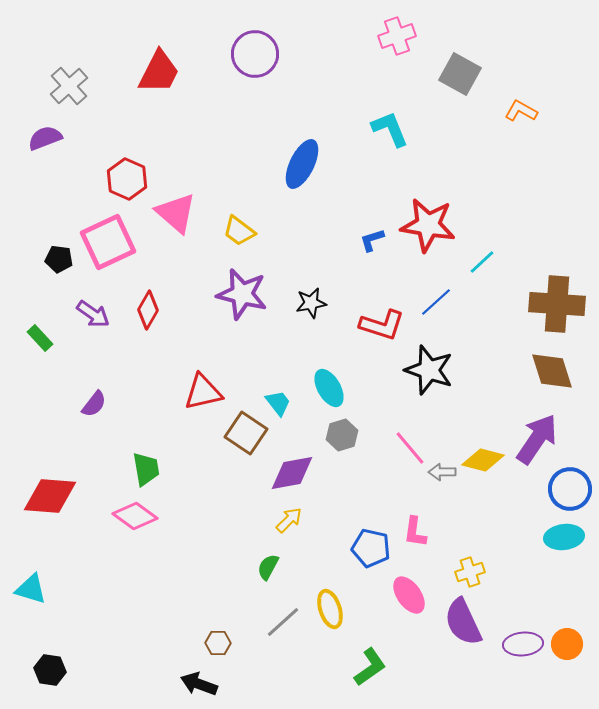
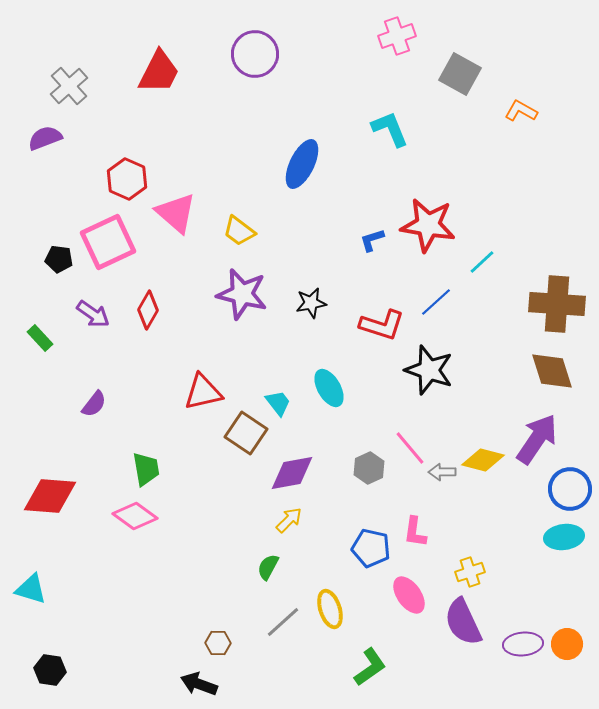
gray hexagon at (342, 435): moved 27 px right, 33 px down; rotated 8 degrees counterclockwise
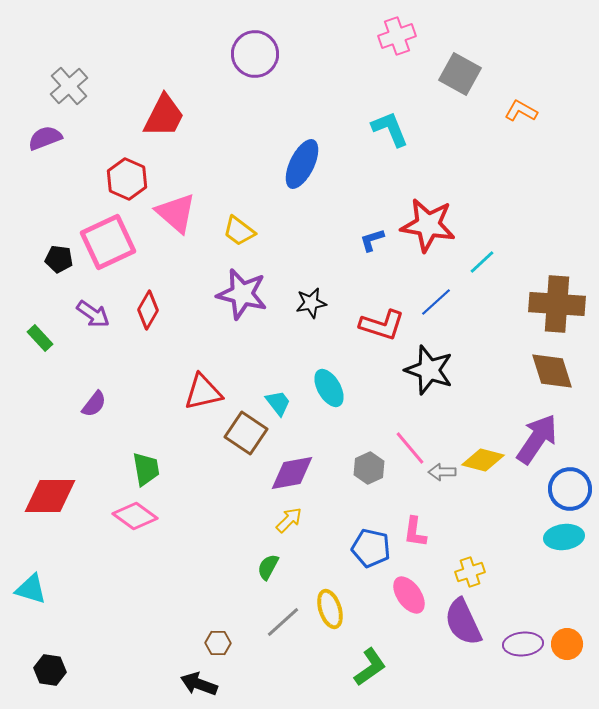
red trapezoid at (159, 72): moved 5 px right, 44 px down
red diamond at (50, 496): rotated 4 degrees counterclockwise
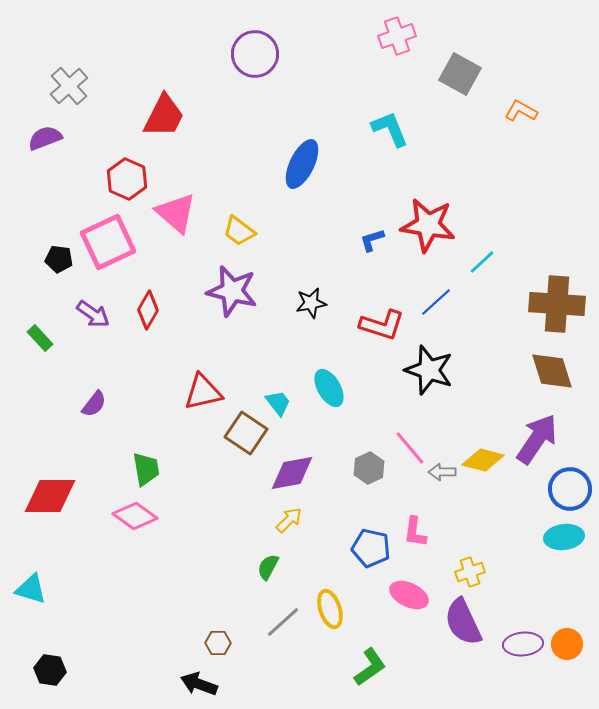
purple star at (242, 294): moved 10 px left, 3 px up
pink ellipse at (409, 595): rotated 30 degrees counterclockwise
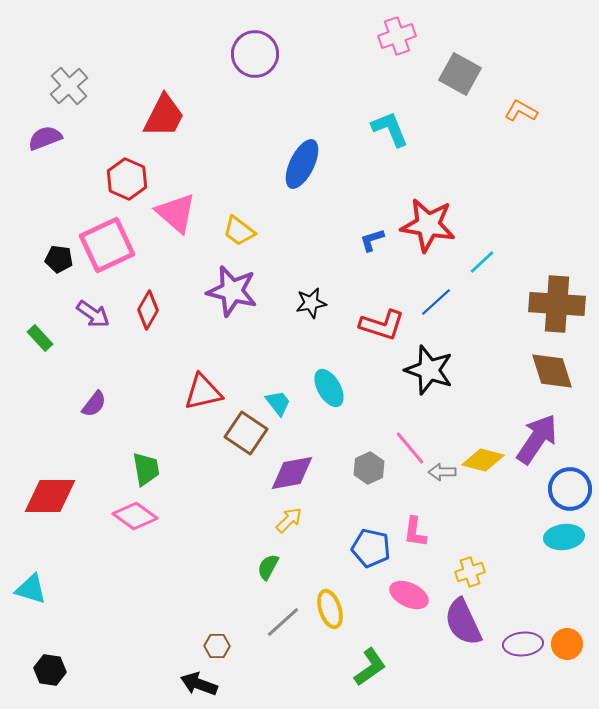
pink square at (108, 242): moved 1 px left, 3 px down
brown hexagon at (218, 643): moved 1 px left, 3 px down
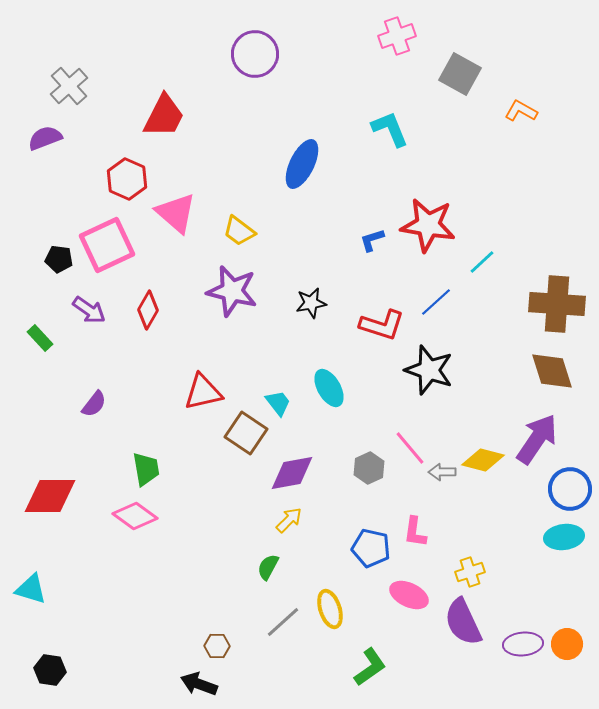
purple arrow at (93, 314): moved 4 px left, 4 px up
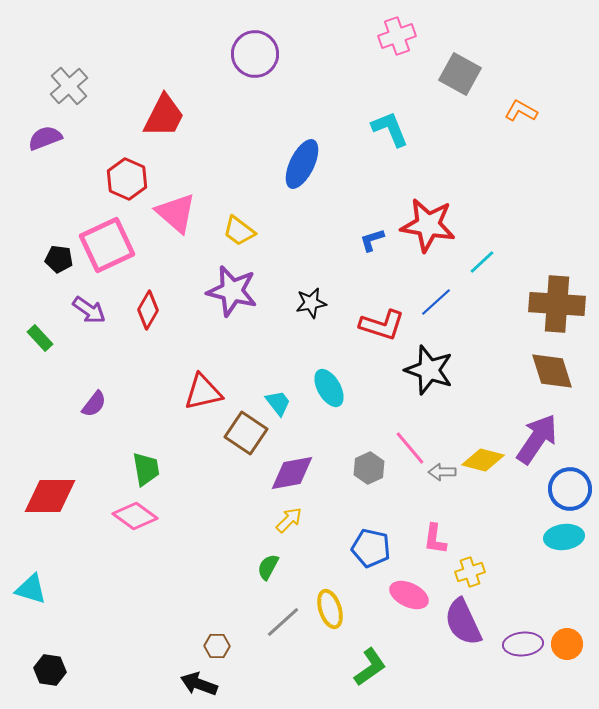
pink L-shape at (415, 532): moved 20 px right, 7 px down
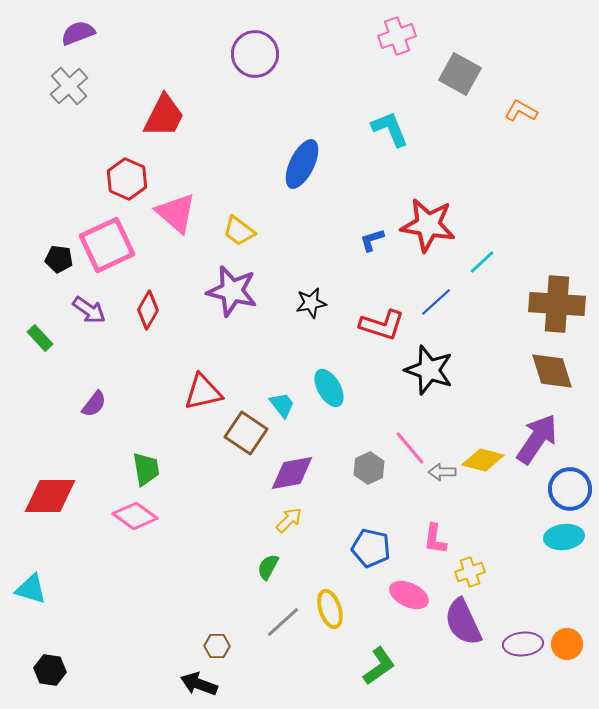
purple semicircle at (45, 138): moved 33 px right, 105 px up
cyan trapezoid at (278, 403): moved 4 px right, 2 px down
green L-shape at (370, 667): moved 9 px right, 1 px up
